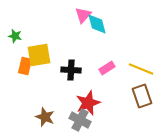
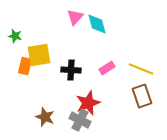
pink triangle: moved 8 px left, 2 px down
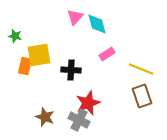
pink rectangle: moved 14 px up
gray cross: moved 1 px left
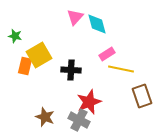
yellow square: rotated 20 degrees counterclockwise
yellow line: moved 20 px left; rotated 10 degrees counterclockwise
red star: moved 1 px right, 1 px up
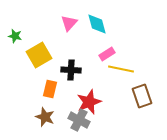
pink triangle: moved 6 px left, 6 px down
orange rectangle: moved 25 px right, 23 px down
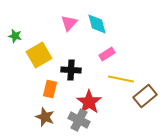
yellow line: moved 10 px down
brown rectangle: moved 3 px right; rotated 70 degrees clockwise
red star: rotated 15 degrees counterclockwise
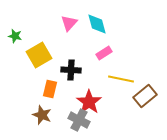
pink rectangle: moved 3 px left, 1 px up
brown star: moved 3 px left, 2 px up
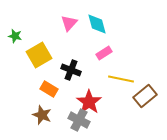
black cross: rotated 18 degrees clockwise
orange rectangle: moved 1 px left; rotated 72 degrees counterclockwise
